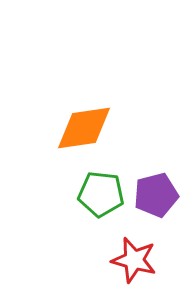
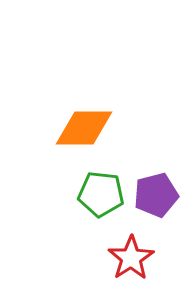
orange diamond: rotated 8 degrees clockwise
red star: moved 3 px left, 2 px up; rotated 24 degrees clockwise
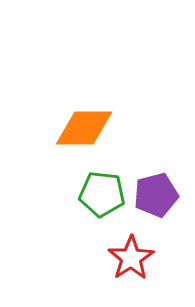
green pentagon: moved 1 px right
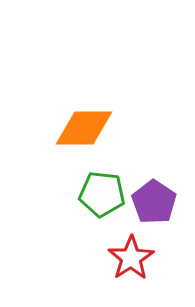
purple pentagon: moved 2 px left, 7 px down; rotated 24 degrees counterclockwise
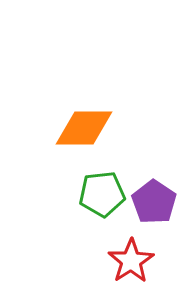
green pentagon: rotated 12 degrees counterclockwise
red star: moved 3 px down
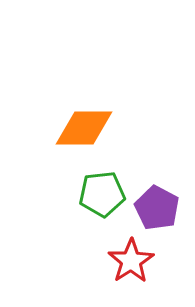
purple pentagon: moved 3 px right, 6 px down; rotated 6 degrees counterclockwise
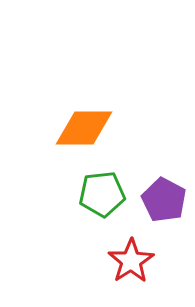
purple pentagon: moved 7 px right, 8 px up
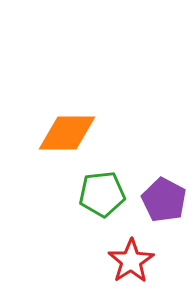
orange diamond: moved 17 px left, 5 px down
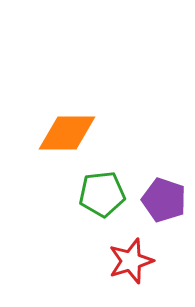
purple pentagon: rotated 9 degrees counterclockwise
red star: rotated 15 degrees clockwise
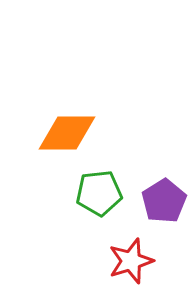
green pentagon: moved 3 px left, 1 px up
purple pentagon: moved 1 px down; rotated 21 degrees clockwise
